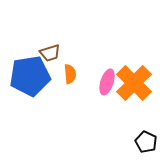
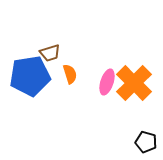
orange semicircle: rotated 12 degrees counterclockwise
black pentagon: rotated 10 degrees counterclockwise
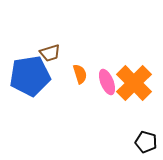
orange semicircle: moved 10 px right
pink ellipse: rotated 40 degrees counterclockwise
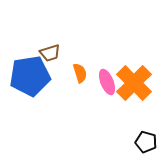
orange semicircle: moved 1 px up
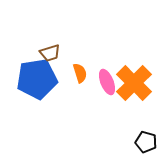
blue pentagon: moved 7 px right, 3 px down
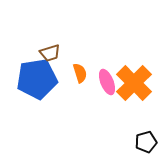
black pentagon: rotated 30 degrees counterclockwise
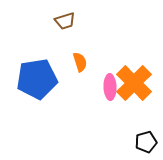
brown trapezoid: moved 15 px right, 32 px up
orange semicircle: moved 11 px up
pink ellipse: moved 3 px right, 5 px down; rotated 20 degrees clockwise
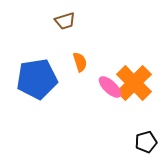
pink ellipse: rotated 45 degrees counterclockwise
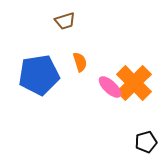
blue pentagon: moved 2 px right, 4 px up
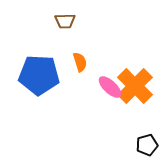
brown trapezoid: rotated 15 degrees clockwise
blue pentagon: rotated 12 degrees clockwise
orange cross: moved 1 px right, 3 px down
black pentagon: moved 1 px right, 3 px down
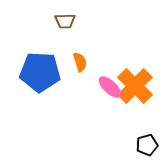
blue pentagon: moved 1 px right, 3 px up
